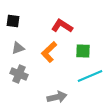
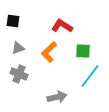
cyan line: rotated 30 degrees counterclockwise
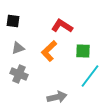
orange L-shape: moved 1 px up
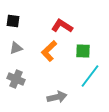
gray triangle: moved 2 px left
gray cross: moved 3 px left, 5 px down
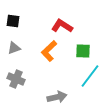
gray triangle: moved 2 px left
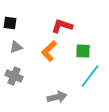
black square: moved 3 px left, 2 px down
red L-shape: rotated 15 degrees counterclockwise
gray triangle: moved 2 px right, 1 px up
gray cross: moved 2 px left, 3 px up
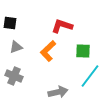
orange L-shape: moved 1 px left
gray arrow: moved 1 px right, 5 px up
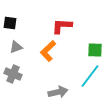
red L-shape: rotated 15 degrees counterclockwise
green square: moved 12 px right, 1 px up
gray cross: moved 1 px left, 2 px up
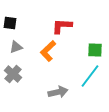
gray cross: rotated 18 degrees clockwise
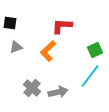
green square: rotated 28 degrees counterclockwise
gray cross: moved 19 px right, 14 px down
